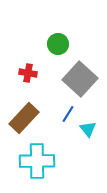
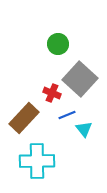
red cross: moved 24 px right, 20 px down; rotated 12 degrees clockwise
blue line: moved 1 px left, 1 px down; rotated 36 degrees clockwise
cyan triangle: moved 4 px left
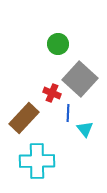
blue line: moved 1 px right, 2 px up; rotated 66 degrees counterclockwise
cyan triangle: moved 1 px right
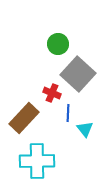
gray square: moved 2 px left, 5 px up
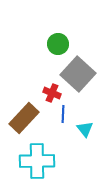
blue line: moved 5 px left, 1 px down
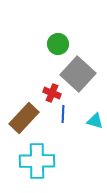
cyan triangle: moved 10 px right, 8 px up; rotated 36 degrees counterclockwise
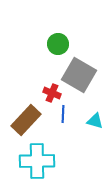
gray square: moved 1 px right, 1 px down; rotated 12 degrees counterclockwise
brown rectangle: moved 2 px right, 2 px down
